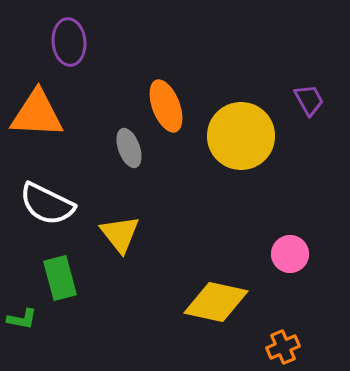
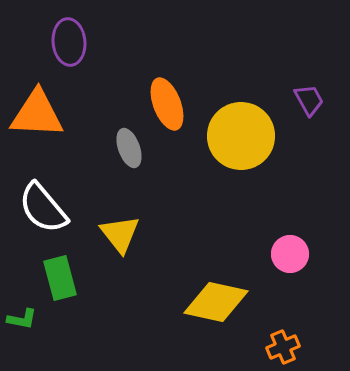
orange ellipse: moved 1 px right, 2 px up
white semicircle: moved 4 px left, 4 px down; rotated 24 degrees clockwise
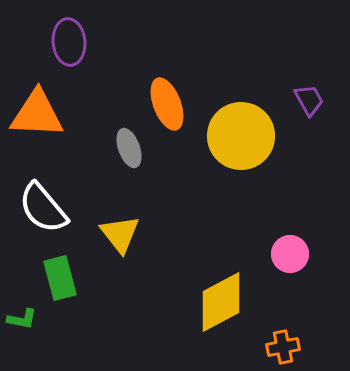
yellow diamond: moved 5 px right; rotated 40 degrees counterclockwise
orange cross: rotated 12 degrees clockwise
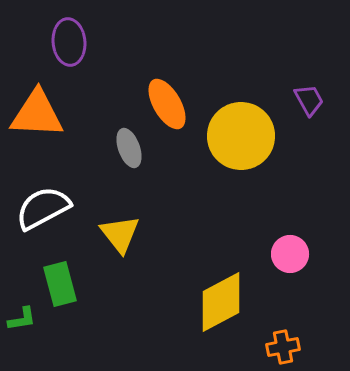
orange ellipse: rotated 9 degrees counterclockwise
white semicircle: rotated 102 degrees clockwise
green rectangle: moved 6 px down
green L-shape: rotated 20 degrees counterclockwise
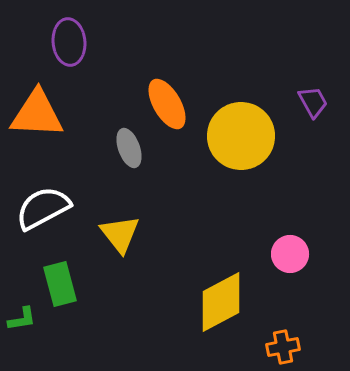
purple trapezoid: moved 4 px right, 2 px down
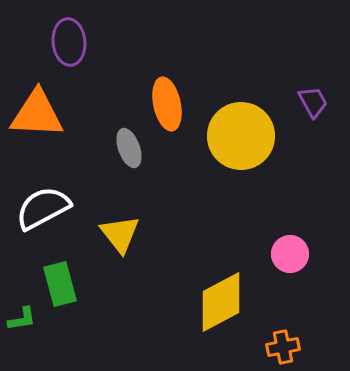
orange ellipse: rotated 18 degrees clockwise
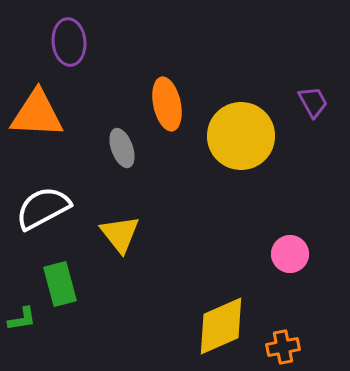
gray ellipse: moved 7 px left
yellow diamond: moved 24 px down; rotated 4 degrees clockwise
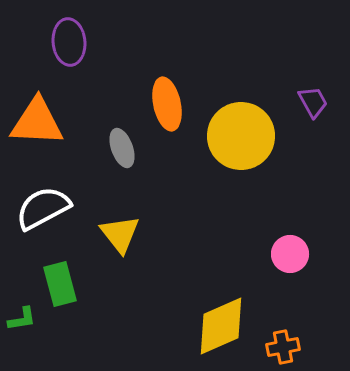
orange triangle: moved 8 px down
